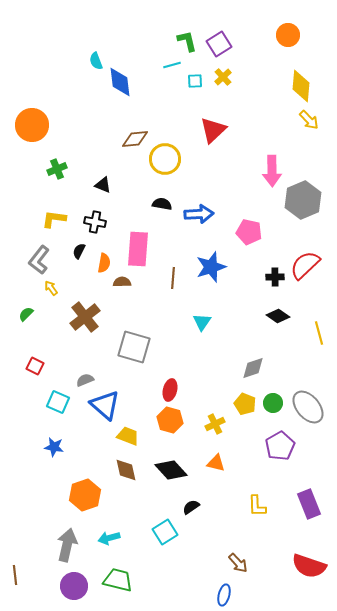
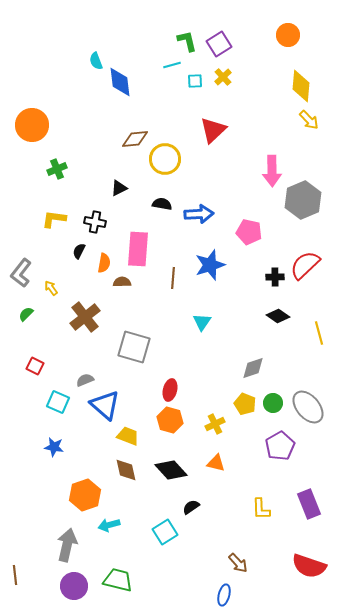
black triangle at (103, 185): moved 16 px right, 3 px down; rotated 48 degrees counterclockwise
gray L-shape at (39, 260): moved 18 px left, 13 px down
blue star at (211, 267): moved 1 px left, 2 px up
yellow L-shape at (257, 506): moved 4 px right, 3 px down
cyan arrow at (109, 538): moved 13 px up
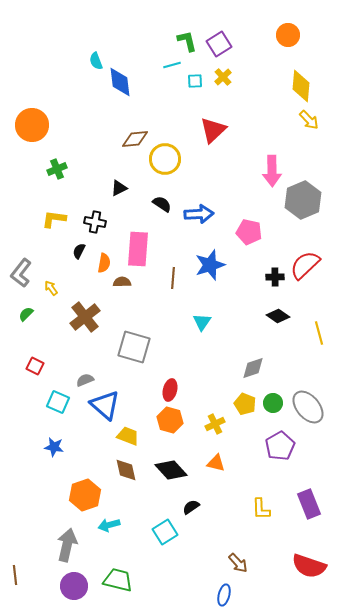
black semicircle at (162, 204): rotated 24 degrees clockwise
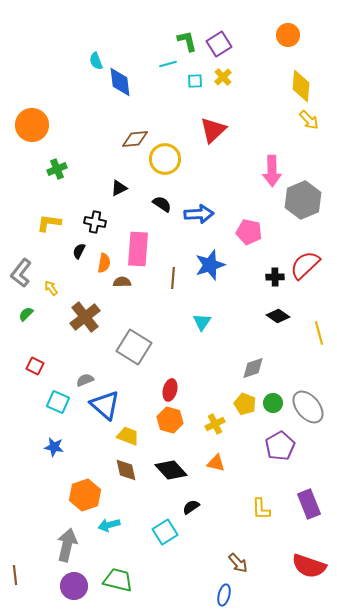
cyan line at (172, 65): moved 4 px left, 1 px up
yellow L-shape at (54, 219): moved 5 px left, 4 px down
gray square at (134, 347): rotated 16 degrees clockwise
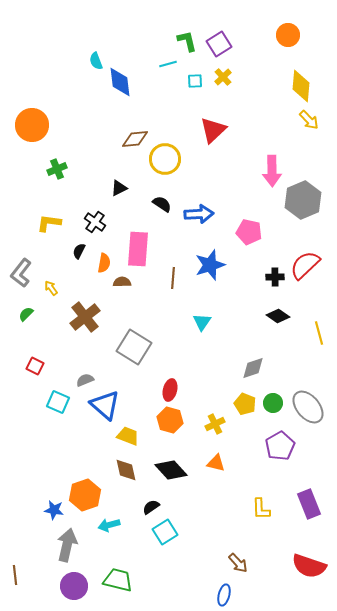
black cross at (95, 222): rotated 25 degrees clockwise
blue star at (54, 447): moved 63 px down
black semicircle at (191, 507): moved 40 px left
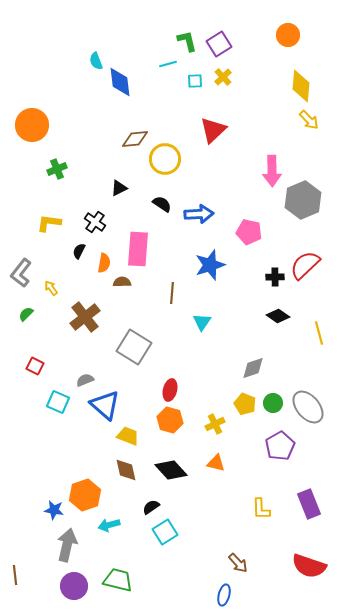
brown line at (173, 278): moved 1 px left, 15 px down
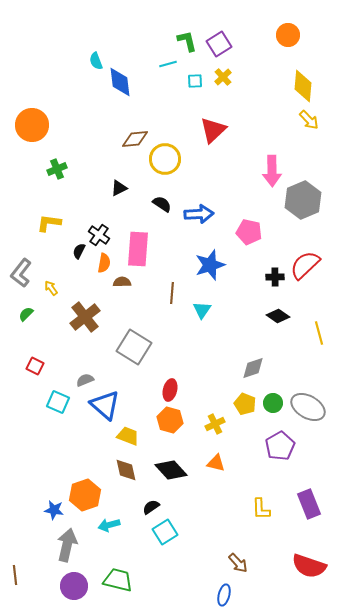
yellow diamond at (301, 86): moved 2 px right
black cross at (95, 222): moved 4 px right, 13 px down
cyan triangle at (202, 322): moved 12 px up
gray ellipse at (308, 407): rotated 20 degrees counterclockwise
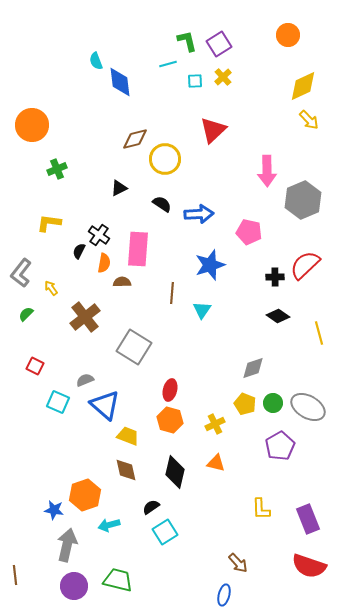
yellow diamond at (303, 86): rotated 60 degrees clockwise
brown diamond at (135, 139): rotated 8 degrees counterclockwise
pink arrow at (272, 171): moved 5 px left
black diamond at (171, 470): moved 4 px right, 2 px down; rotated 56 degrees clockwise
purple rectangle at (309, 504): moved 1 px left, 15 px down
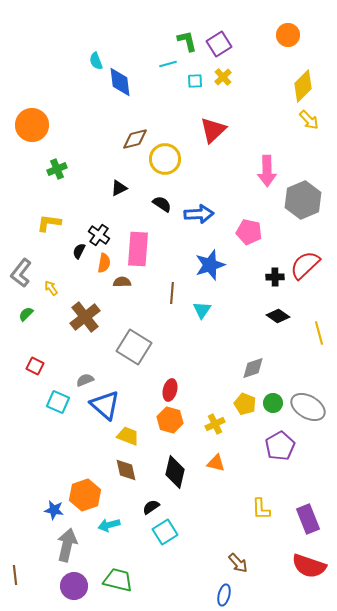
yellow diamond at (303, 86): rotated 20 degrees counterclockwise
